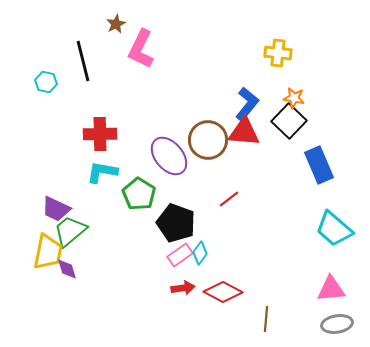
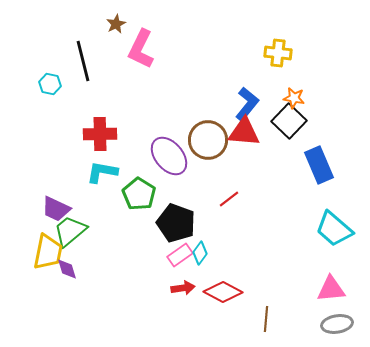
cyan hexagon: moved 4 px right, 2 px down
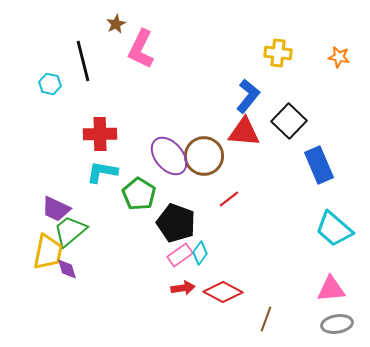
orange star: moved 45 px right, 41 px up
blue L-shape: moved 1 px right, 8 px up
brown circle: moved 4 px left, 16 px down
brown line: rotated 15 degrees clockwise
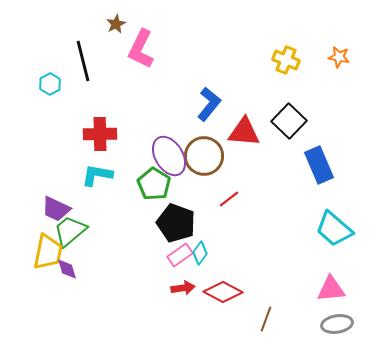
yellow cross: moved 8 px right, 7 px down; rotated 16 degrees clockwise
cyan hexagon: rotated 20 degrees clockwise
blue L-shape: moved 39 px left, 8 px down
purple ellipse: rotated 9 degrees clockwise
cyan L-shape: moved 5 px left, 3 px down
green pentagon: moved 15 px right, 10 px up
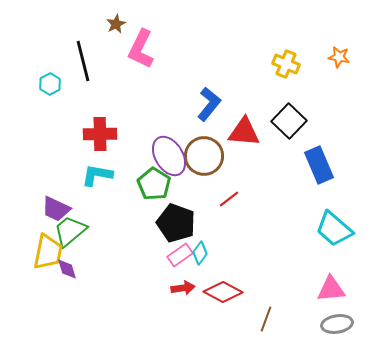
yellow cross: moved 4 px down
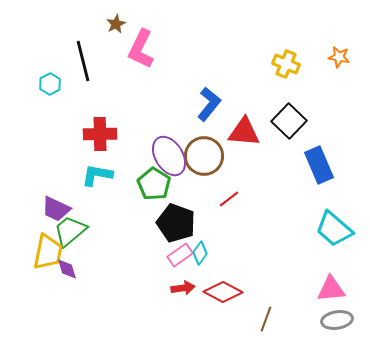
gray ellipse: moved 4 px up
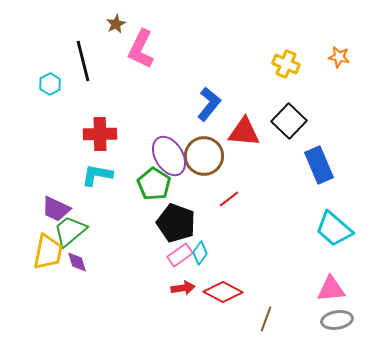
purple diamond: moved 10 px right, 7 px up
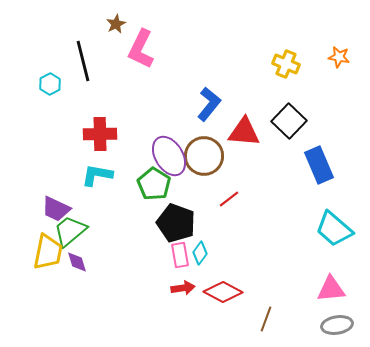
pink rectangle: rotated 65 degrees counterclockwise
gray ellipse: moved 5 px down
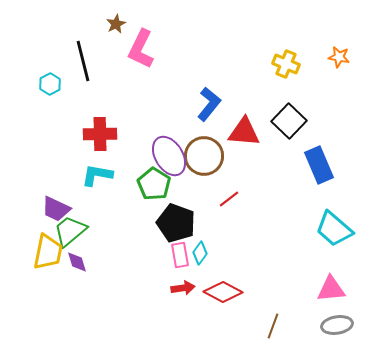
brown line: moved 7 px right, 7 px down
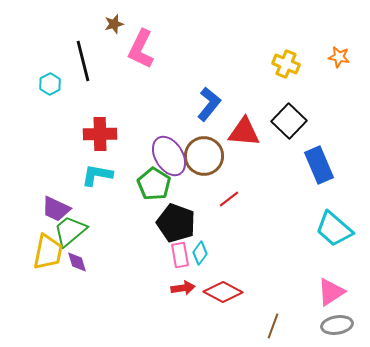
brown star: moved 2 px left; rotated 12 degrees clockwise
pink triangle: moved 3 px down; rotated 28 degrees counterclockwise
